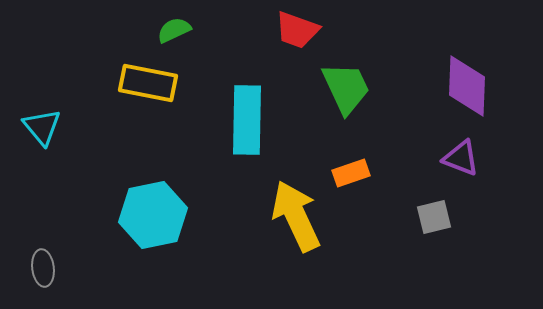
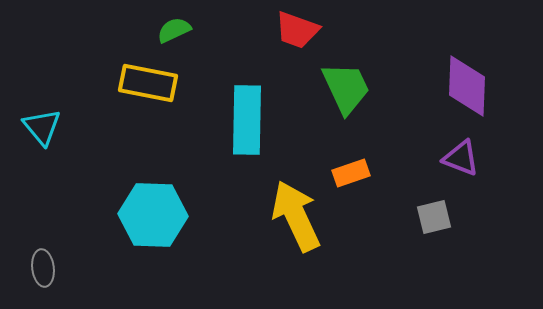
cyan hexagon: rotated 14 degrees clockwise
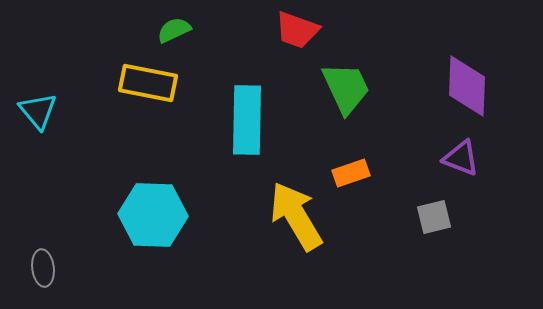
cyan triangle: moved 4 px left, 16 px up
yellow arrow: rotated 6 degrees counterclockwise
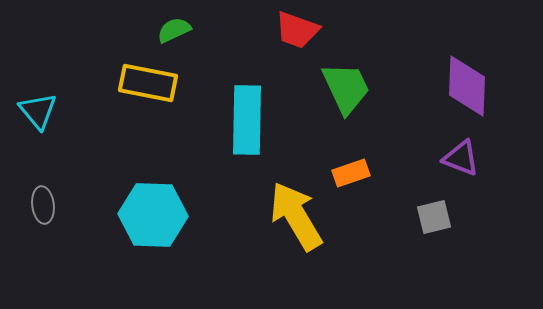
gray ellipse: moved 63 px up
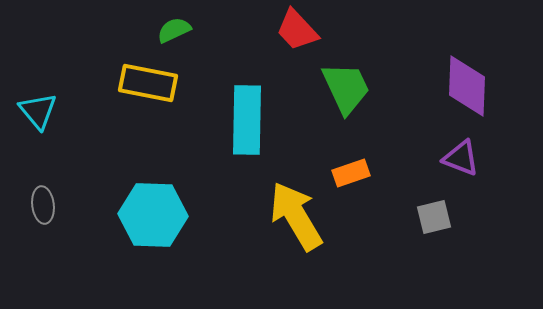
red trapezoid: rotated 27 degrees clockwise
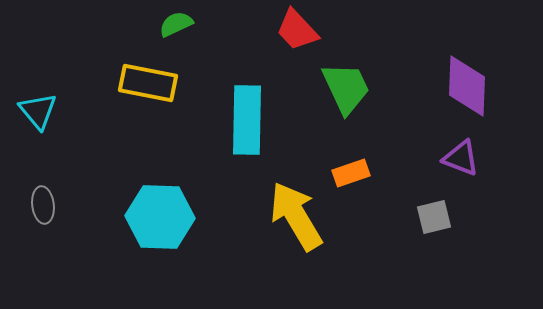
green semicircle: moved 2 px right, 6 px up
cyan hexagon: moved 7 px right, 2 px down
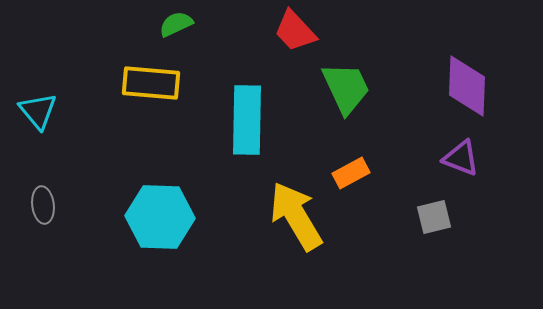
red trapezoid: moved 2 px left, 1 px down
yellow rectangle: moved 3 px right; rotated 6 degrees counterclockwise
orange rectangle: rotated 9 degrees counterclockwise
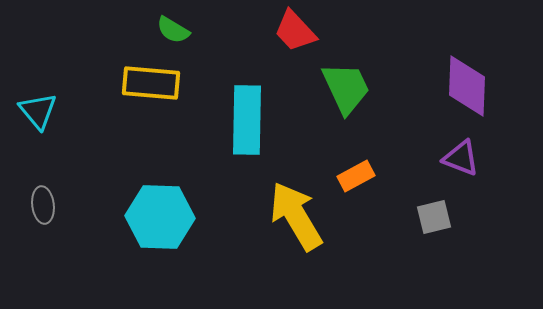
green semicircle: moved 3 px left, 6 px down; rotated 124 degrees counterclockwise
orange rectangle: moved 5 px right, 3 px down
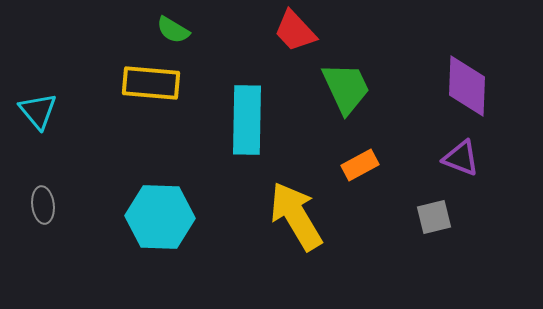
orange rectangle: moved 4 px right, 11 px up
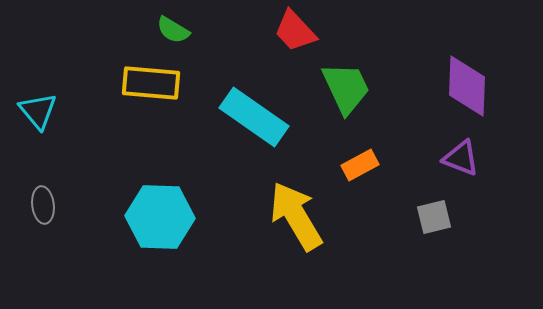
cyan rectangle: moved 7 px right, 3 px up; rotated 56 degrees counterclockwise
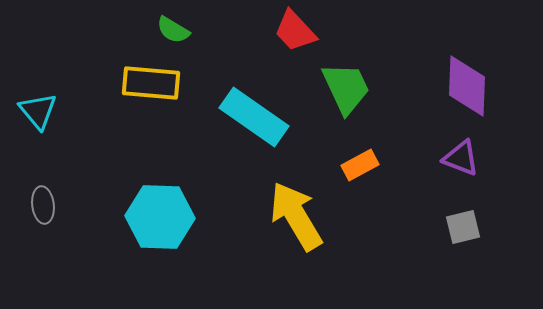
gray square: moved 29 px right, 10 px down
